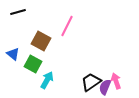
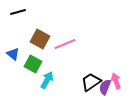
pink line: moved 2 px left, 18 px down; rotated 40 degrees clockwise
brown square: moved 1 px left, 2 px up
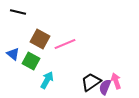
black line: rotated 28 degrees clockwise
green square: moved 2 px left, 3 px up
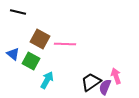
pink line: rotated 25 degrees clockwise
pink arrow: moved 5 px up
